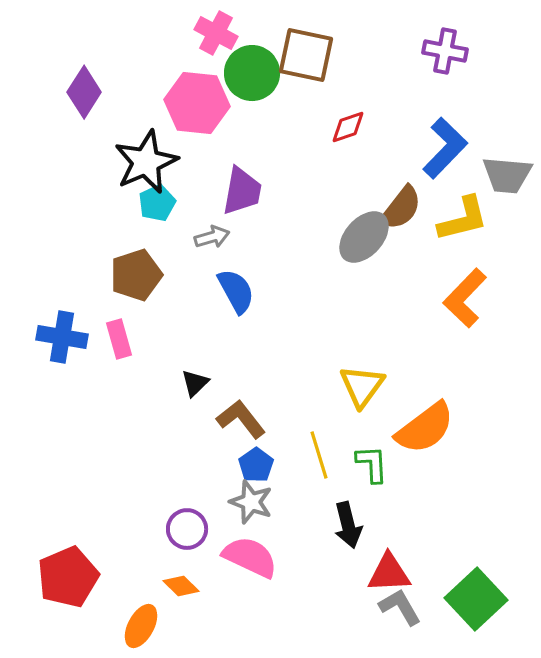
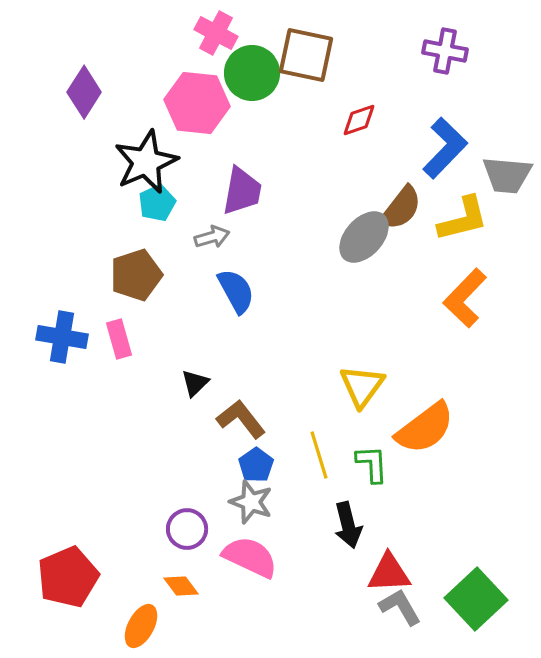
red diamond: moved 11 px right, 7 px up
orange diamond: rotated 9 degrees clockwise
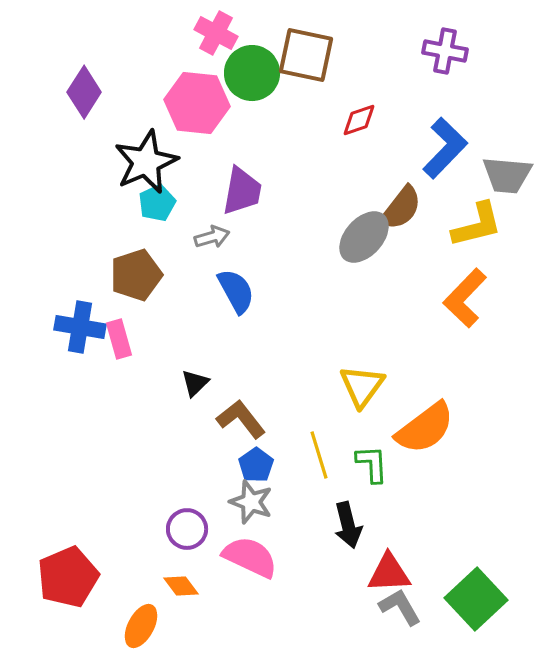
yellow L-shape: moved 14 px right, 6 px down
blue cross: moved 18 px right, 10 px up
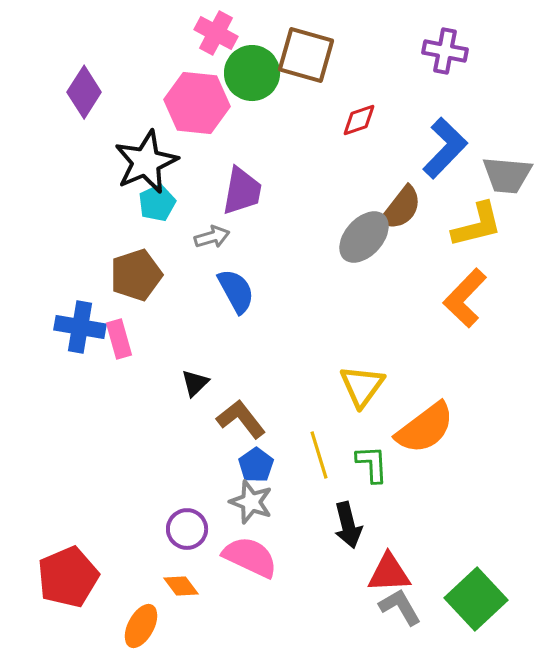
brown square: rotated 4 degrees clockwise
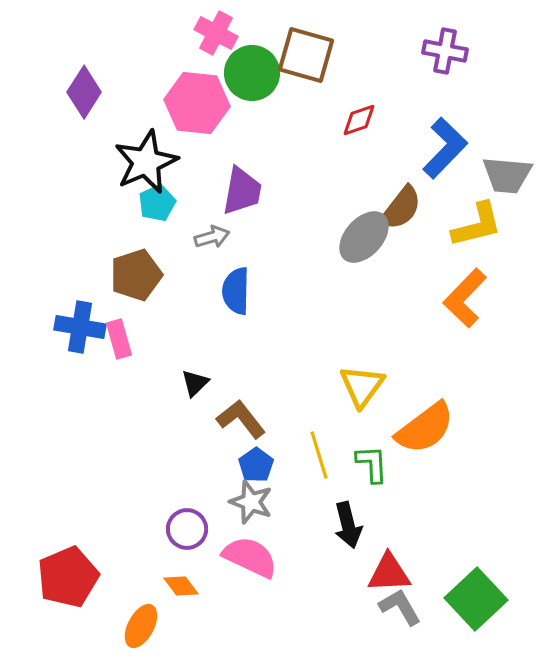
blue semicircle: rotated 150 degrees counterclockwise
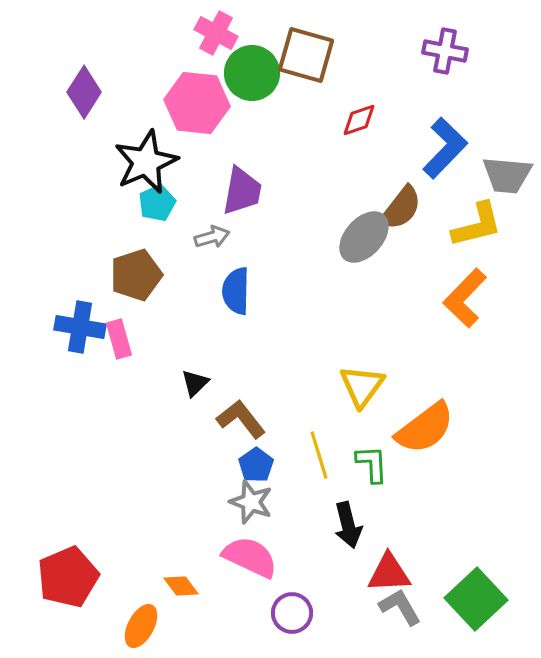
purple circle: moved 105 px right, 84 px down
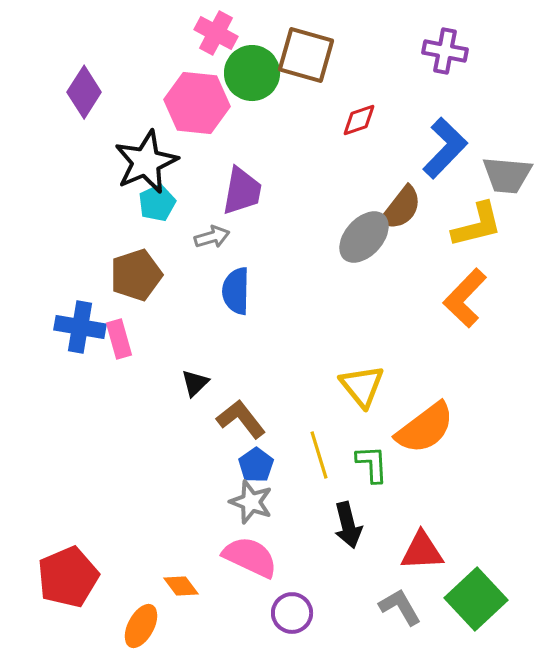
yellow triangle: rotated 15 degrees counterclockwise
red triangle: moved 33 px right, 22 px up
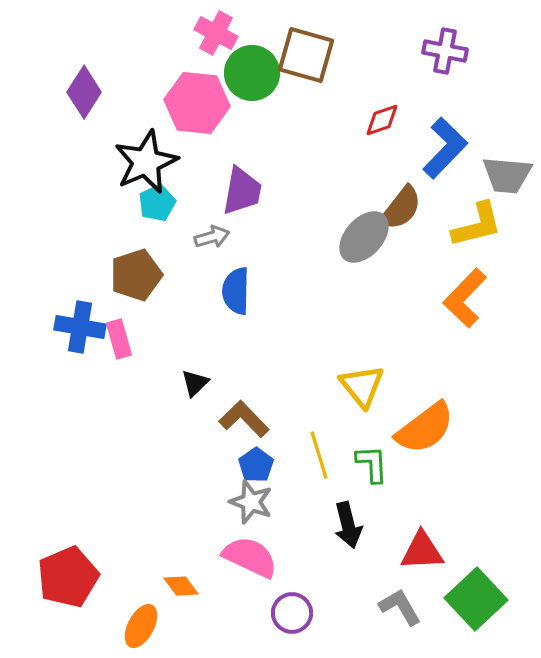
red diamond: moved 23 px right
brown L-shape: moved 3 px right; rotated 6 degrees counterclockwise
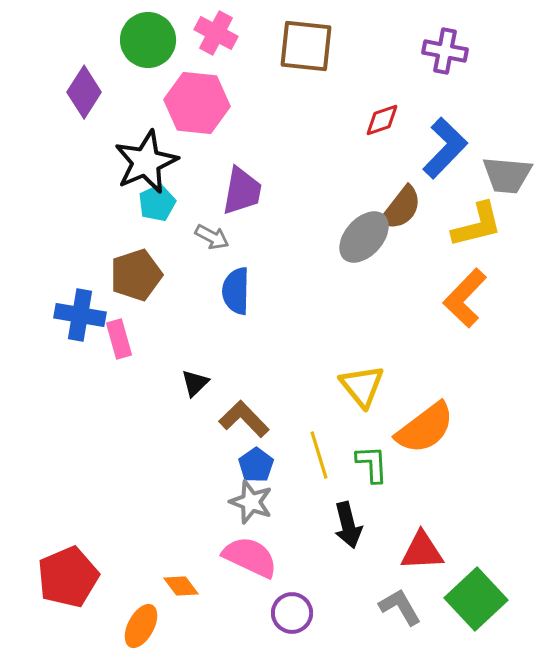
brown square: moved 9 px up; rotated 10 degrees counterclockwise
green circle: moved 104 px left, 33 px up
gray arrow: rotated 44 degrees clockwise
blue cross: moved 12 px up
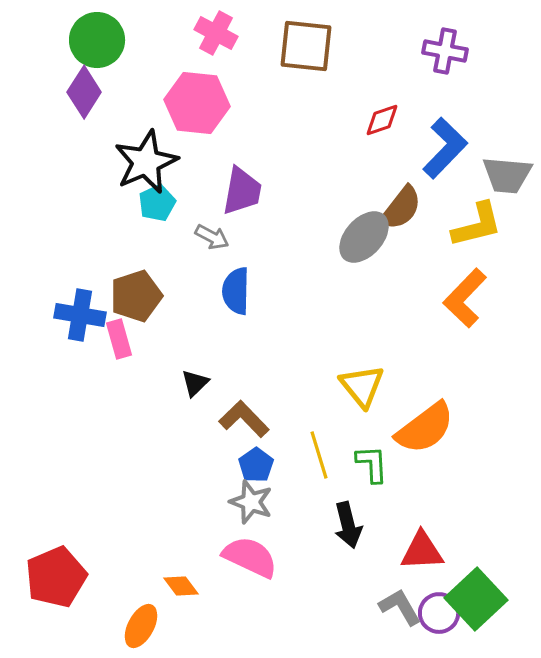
green circle: moved 51 px left
brown pentagon: moved 21 px down
red pentagon: moved 12 px left
purple circle: moved 147 px right
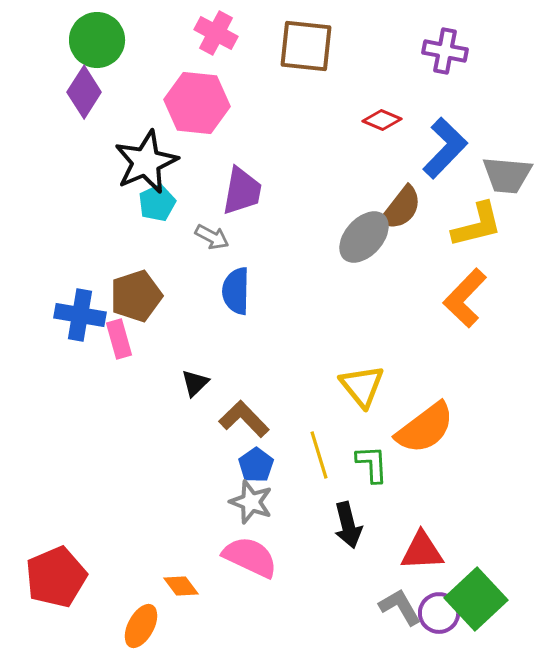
red diamond: rotated 42 degrees clockwise
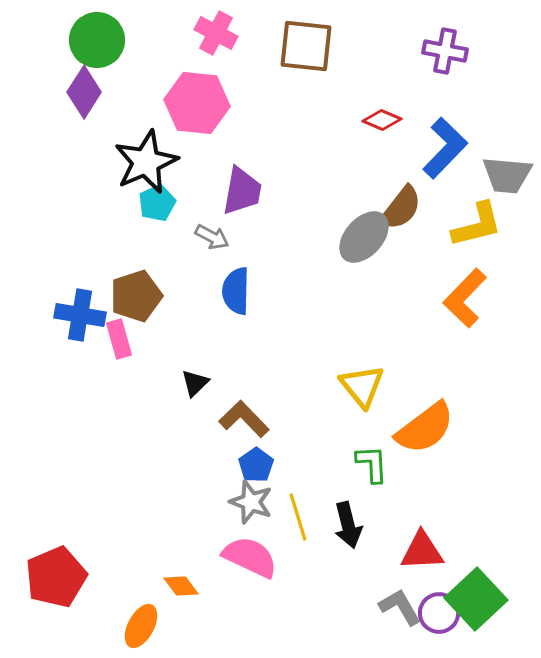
yellow line: moved 21 px left, 62 px down
